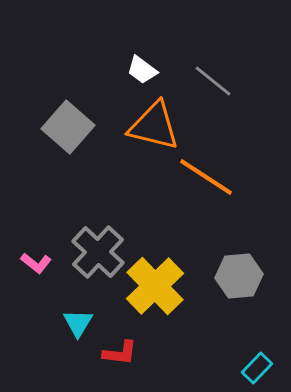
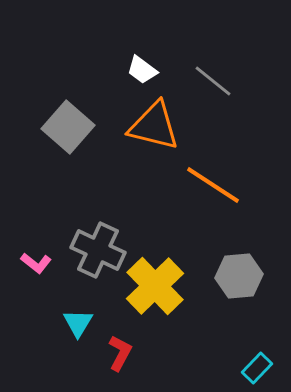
orange line: moved 7 px right, 8 px down
gray cross: moved 2 px up; rotated 18 degrees counterclockwise
red L-shape: rotated 69 degrees counterclockwise
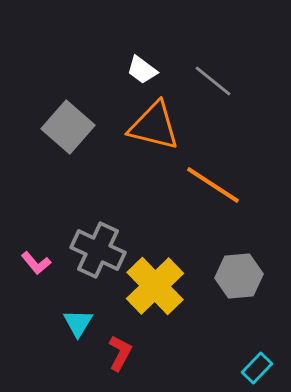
pink L-shape: rotated 12 degrees clockwise
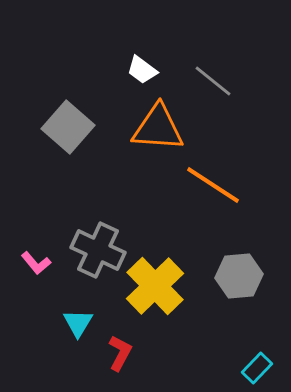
orange triangle: moved 4 px right, 2 px down; rotated 10 degrees counterclockwise
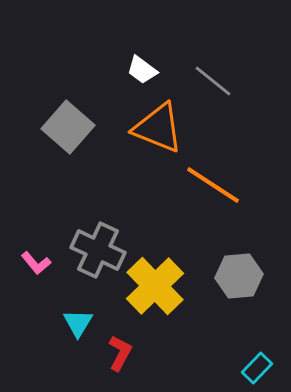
orange triangle: rotated 18 degrees clockwise
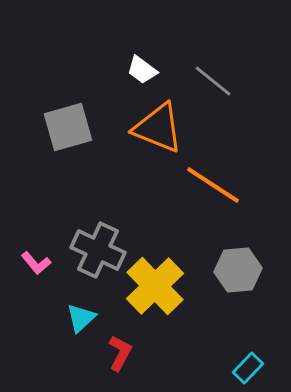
gray square: rotated 33 degrees clockwise
gray hexagon: moved 1 px left, 6 px up
cyan triangle: moved 3 px right, 5 px up; rotated 16 degrees clockwise
cyan rectangle: moved 9 px left
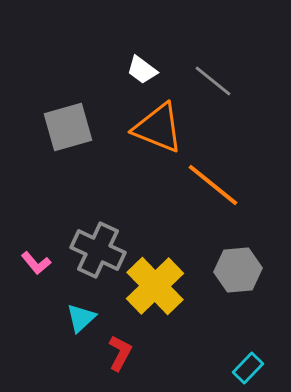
orange line: rotated 6 degrees clockwise
